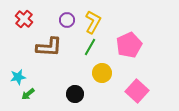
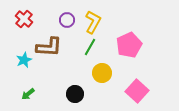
cyan star: moved 6 px right, 17 px up; rotated 14 degrees counterclockwise
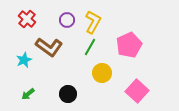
red cross: moved 3 px right
brown L-shape: rotated 32 degrees clockwise
black circle: moved 7 px left
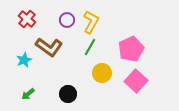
yellow L-shape: moved 2 px left
pink pentagon: moved 2 px right, 4 px down
pink square: moved 1 px left, 10 px up
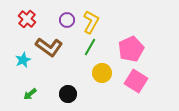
cyan star: moved 1 px left
pink square: rotated 10 degrees counterclockwise
green arrow: moved 2 px right
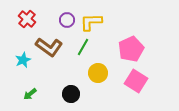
yellow L-shape: rotated 120 degrees counterclockwise
green line: moved 7 px left
yellow circle: moved 4 px left
black circle: moved 3 px right
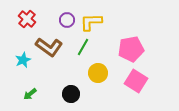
pink pentagon: rotated 15 degrees clockwise
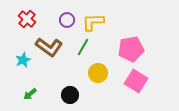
yellow L-shape: moved 2 px right
black circle: moved 1 px left, 1 px down
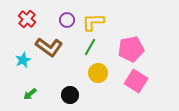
green line: moved 7 px right
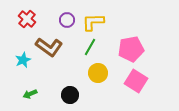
green arrow: rotated 16 degrees clockwise
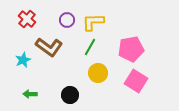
green arrow: rotated 24 degrees clockwise
